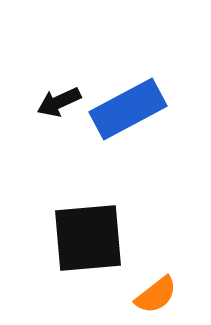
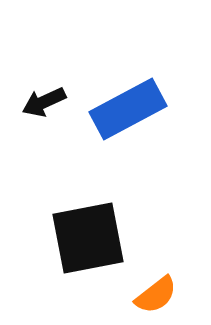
black arrow: moved 15 px left
black square: rotated 6 degrees counterclockwise
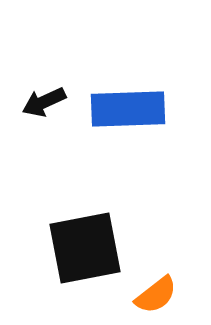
blue rectangle: rotated 26 degrees clockwise
black square: moved 3 px left, 10 px down
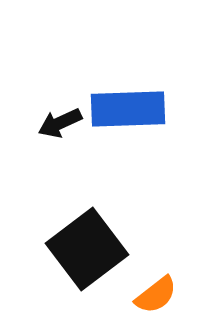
black arrow: moved 16 px right, 21 px down
black square: moved 2 px right, 1 px down; rotated 26 degrees counterclockwise
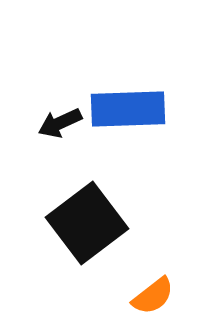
black square: moved 26 px up
orange semicircle: moved 3 px left, 1 px down
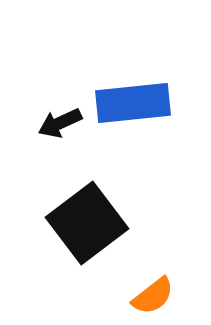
blue rectangle: moved 5 px right, 6 px up; rotated 4 degrees counterclockwise
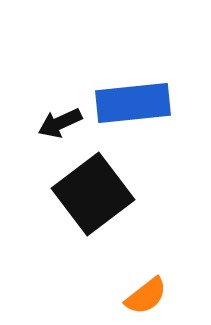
black square: moved 6 px right, 29 px up
orange semicircle: moved 7 px left
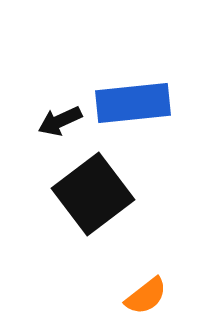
black arrow: moved 2 px up
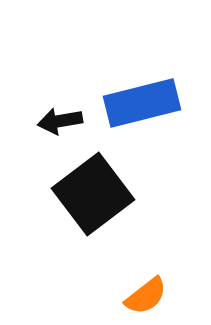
blue rectangle: moved 9 px right; rotated 8 degrees counterclockwise
black arrow: rotated 15 degrees clockwise
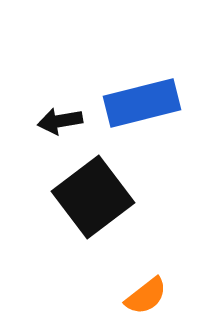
black square: moved 3 px down
